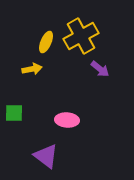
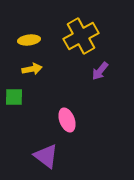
yellow ellipse: moved 17 px left, 2 px up; rotated 60 degrees clockwise
purple arrow: moved 2 px down; rotated 90 degrees clockwise
green square: moved 16 px up
pink ellipse: rotated 65 degrees clockwise
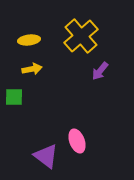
yellow cross: rotated 12 degrees counterclockwise
pink ellipse: moved 10 px right, 21 px down
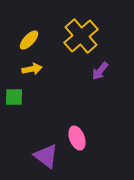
yellow ellipse: rotated 40 degrees counterclockwise
pink ellipse: moved 3 px up
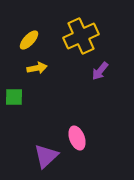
yellow cross: rotated 16 degrees clockwise
yellow arrow: moved 5 px right, 1 px up
purple triangle: rotated 40 degrees clockwise
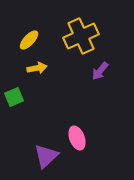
green square: rotated 24 degrees counterclockwise
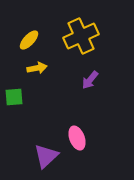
purple arrow: moved 10 px left, 9 px down
green square: rotated 18 degrees clockwise
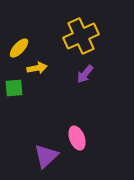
yellow ellipse: moved 10 px left, 8 px down
purple arrow: moved 5 px left, 6 px up
green square: moved 9 px up
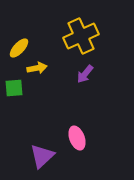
purple triangle: moved 4 px left
